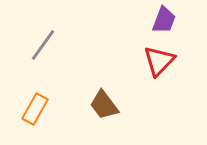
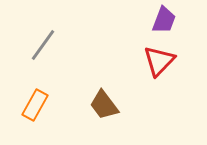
orange rectangle: moved 4 px up
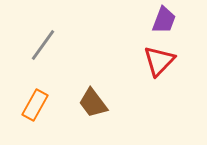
brown trapezoid: moved 11 px left, 2 px up
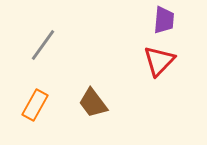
purple trapezoid: rotated 16 degrees counterclockwise
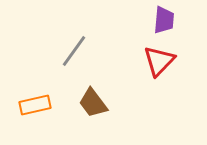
gray line: moved 31 px right, 6 px down
orange rectangle: rotated 48 degrees clockwise
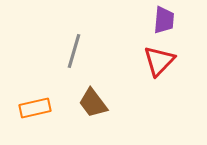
gray line: rotated 20 degrees counterclockwise
orange rectangle: moved 3 px down
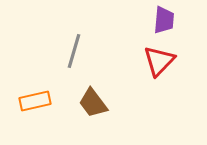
orange rectangle: moved 7 px up
